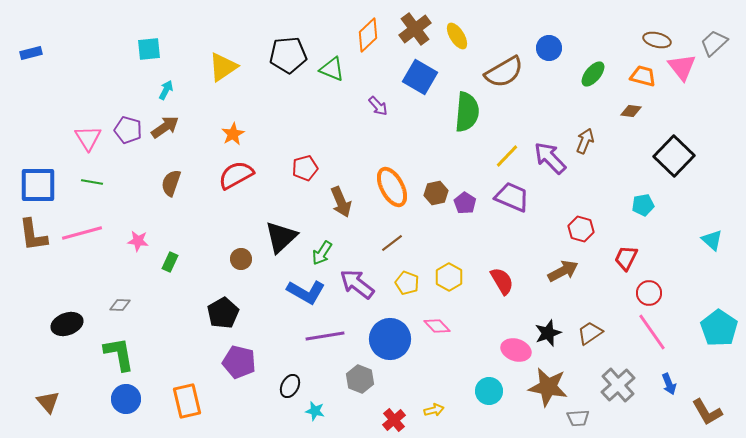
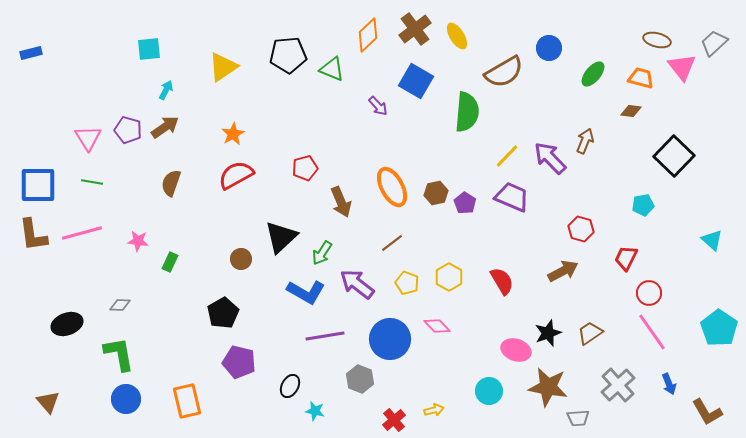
orange trapezoid at (643, 76): moved 2 px left, 2 px down
blue square at (420, 77): moved 4 px left, 4 px down
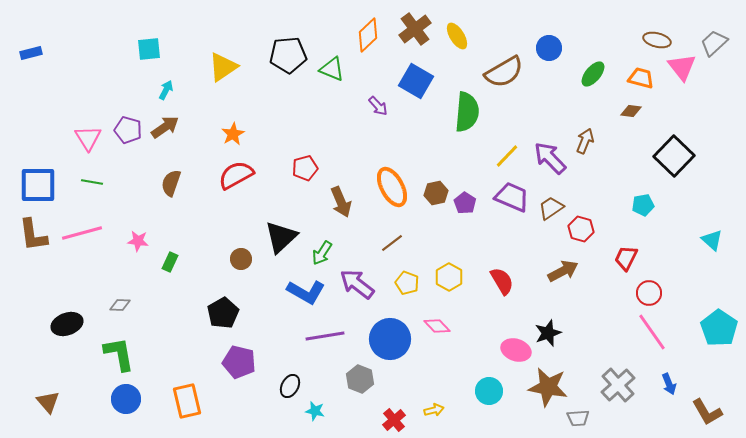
brown trapezoid at (590, 333): moved 39 px left, 125 px up
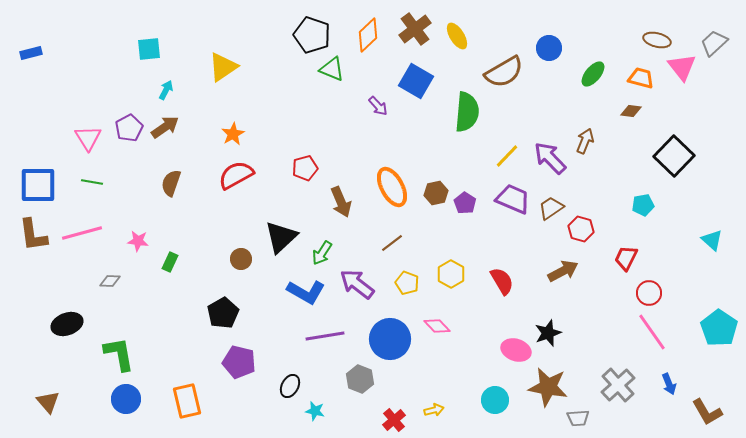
black pentagon at (288, 55): moved 24 px right, 20 px up; rotated 24 degrees clockwise
purple pentagon at (128, 130): moved 1 px right, 2 px up; rotated 28 degrees clockwise
purple trapezoid at (512, 197): moved 1 px right, 2 px down
yellow hexagon at (449, 277): moved 2 px right, 3 px up
gray diamond at (120, 305): moved 10 px left, 24 px up
cyan circle at (489, 391): moved 6 px right, 9 px down
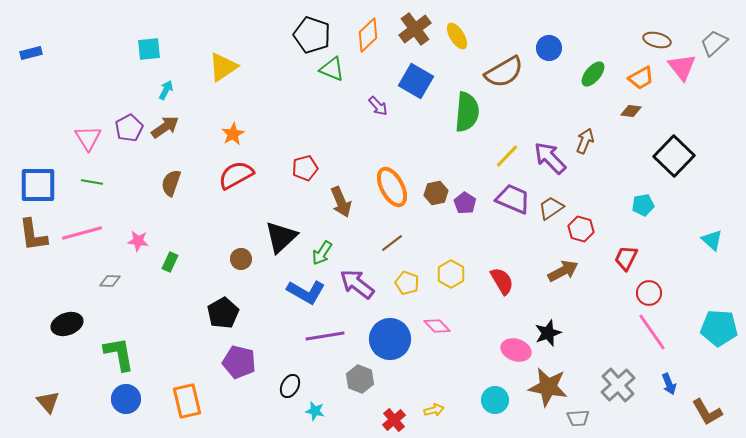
orange trapezoid at (641, 78): rotated 136 degrees clockwise
cyan pentagon at (719, 328): rotated 30 degrees counterclockwise
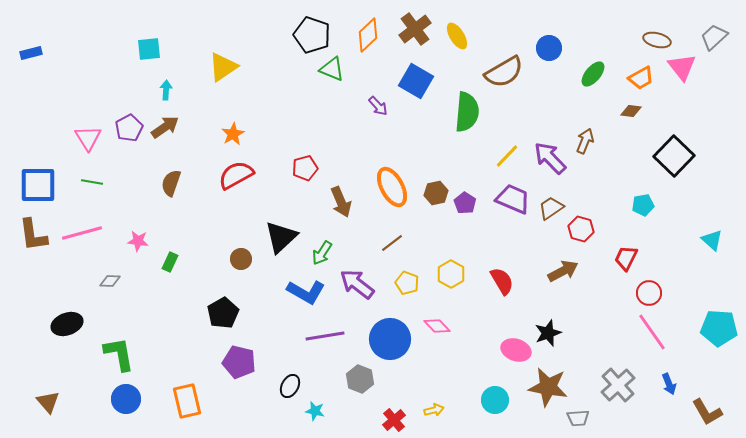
gray trapezoid at (714, 43): moved 6 px up
cyan arrow at (166, 90): rotated 24 degrees counterclockwise
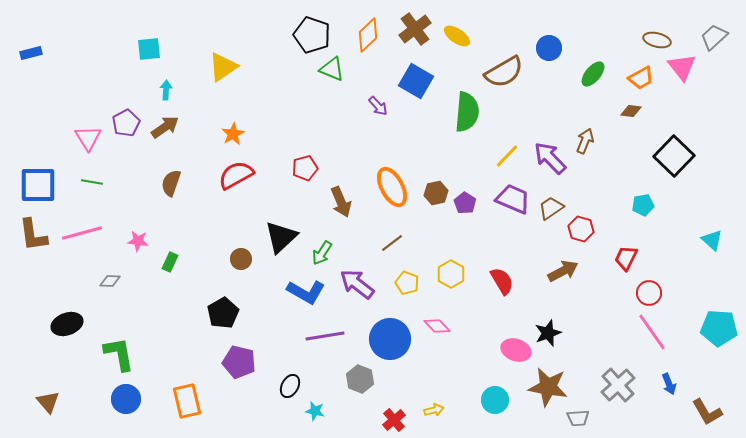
yellow ellipse at (457, 36): rotated 24 degrees counterclockwise
purple pentagon at (129, 128): moved 3 px left, 5 px up
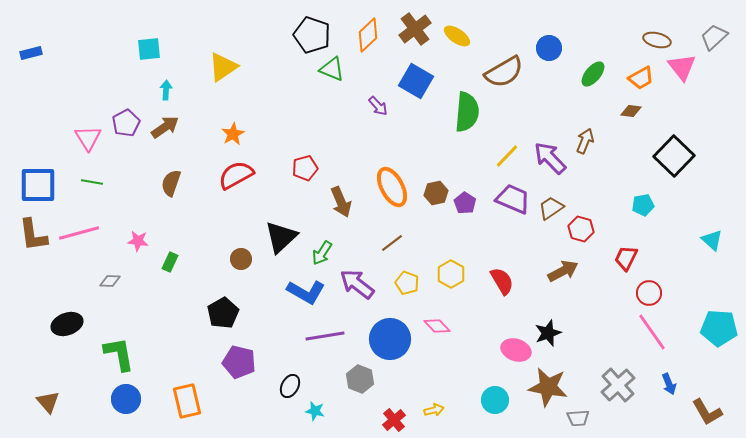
pink line at (82, 233): moved 3 px left
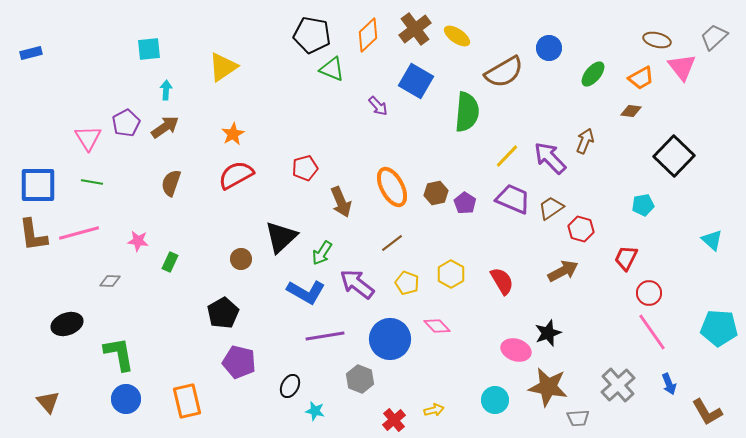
black pentagon at (312, 35): rotated 9 degrees counterclockwise
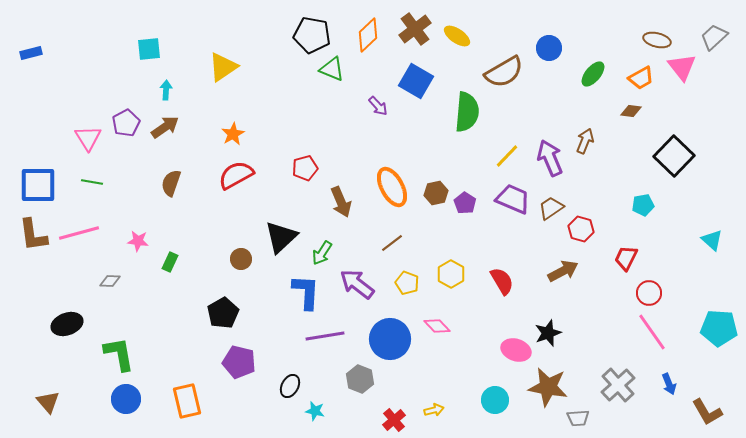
purple arrow at (550, 158): rotated 21 degrees clockwise
blue L-shape at (306, 292): rotated 117 degrees counterclockwise
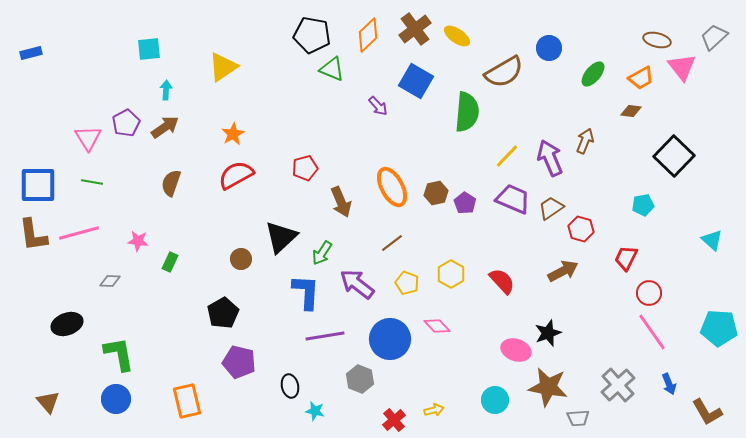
red semicircle at (502, 281): rotated 12 degrees counterclockwise
black ellipse at (290, 386): rotated 40 degrees counterclockwise
blue circle at (126, 399): moved 10 px left
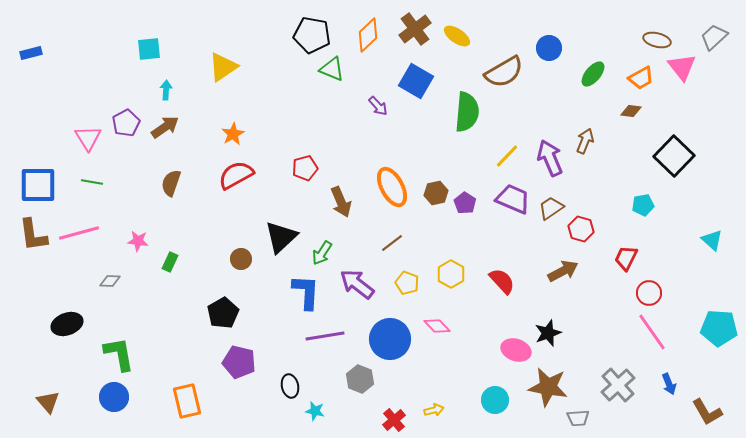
blue circle at (116, 399): moved 2 px left, 2 px up
